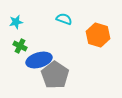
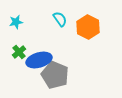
cyan semicircle: moved 4 px left; rotated 35 degrees clockwise
orange hexagon: moved 10 px left, 8 px up; rotated 10 degrees clockwise
green cross: moved 1 px left, 6 px down; rotated 24 degrees clockwise
gray pentagon: rotated 12 degrees counterclockwise
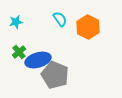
blue ellipse: moved 1 px left
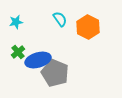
green cross: moved 1 px left
gray pentagon: moved 2 px up
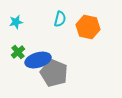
cyan semicircle: rotated 49 degrees clockwise
orange hexagon: rotated 15 degrees counterclockwise
gray pentagon: moved 1 px left
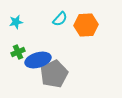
cyan semicircle: rotated 28 degrees clockwise
orange hexagon: moved 2 px left, 2 px up; rotated 15 degrees counterclockwise
green cross: rotated 16 degrees clockwise
gray pentagon: moved 1 px down; rotated 24 degrees clockwise
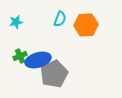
cyan semicircle: rotated 21 degrees counterclockwise
green cross: moved 2 px right, 4 px down
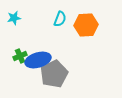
cyan star: moved 2 px left, 4 px up
